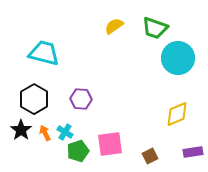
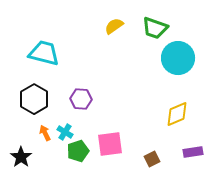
black star: moved 27 px down
brown square: moved 2 px right, 3 px down
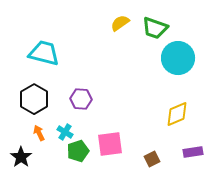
yellow semicircle: moved 6 px right, 3 px up
orange arrow: moved 6 px left
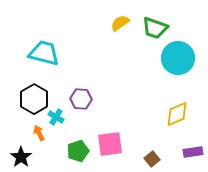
cyan cross: moved 9 px left, 15 px up
brown square: rotated 14 degrees counterclockwise
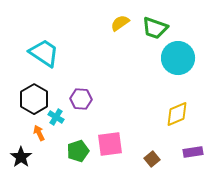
cyan trapezoid: rotated 20 degrees clockwise
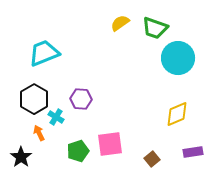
cyan trapezoid: rotated 56 degrees counterclockwise
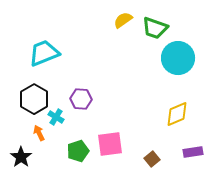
yellow semicircle: moved 3 px right, 3 px up
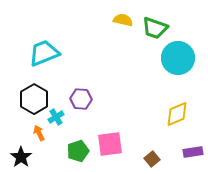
yellow semicircle: rotated 48 degrees clockwise
cyan cross: rotated 28 degrees clockwise
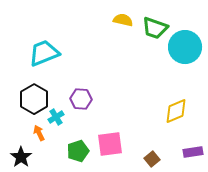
cyan circle: moved 7 px right, 11 px up
yellow diamond: moved 1 px left, 3 px up
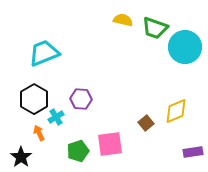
brown square: moved 6 px left, 36 px up
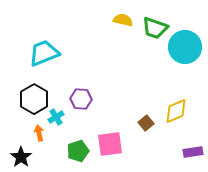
orange arrow: rotated 14 degrees clockwise
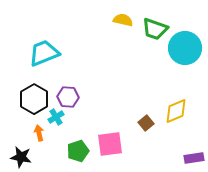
green trapezoid: moved 1 px down
cyan circle: moved 1 px down
purple hexagon: moved 13 px left, 2 px up
purple rectangle: moved 1 px right, 6 px down
black star: rotated 25 degrees counterclockwise
